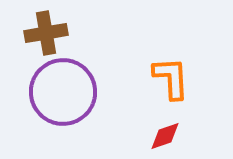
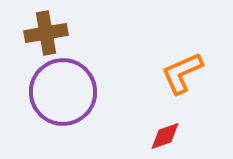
orange L-shape: moved 11 px right, 5 px up; rotated 111 degrees counterclockwise
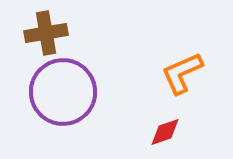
red diamond: moved 4 px up
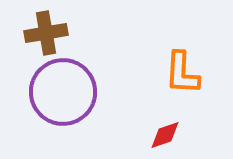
orange L-shape: rotated 63 degrees counterclockwise
red diamond: moved 3 px down
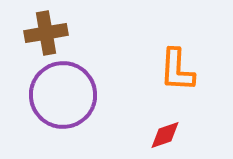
orange L-shape: moved 5 px left, 3 px up
purple circle: moved 3 px down
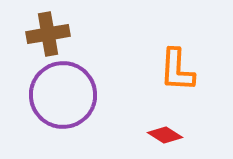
brown cross: moved 2 px right, 1 px down
red diamond: rotated 52 degrees clockwise
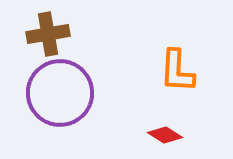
orange L-shape: moved 1 px down
purple circle: moved 3 px left, 2 px up
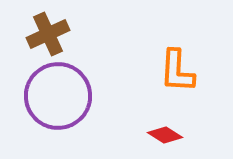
brown cross: rotated 15 degrees counterclockwise
purple circle: moved 2 px left, 3 px down
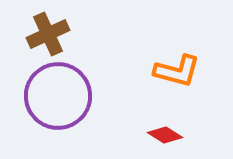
orange L-shape: rotated 78 degrees counterclockwise
